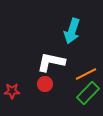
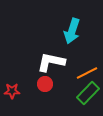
orange line: moved 1 px right, 1 px up
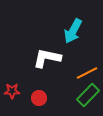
cyan arrow: moved 1 px right; rotated 10 degrees clockwise
white L-shape: moved 4 px left, 4 px up
red circle: moved 6 px left, 14 px down
green rectangle: moved 2 px down
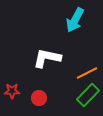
cyan arrow: moved 2 px right, 11 px up
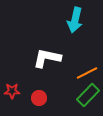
cyan arrow: rotated 15 degrees counterclockwise
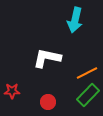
red circle: moved 9 px right, 4 px down
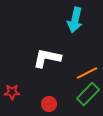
red star: moved 1 px down
green rectangle: moved 1 px up
red circle: moved 1 px right, 2 px down
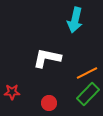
red circle: moved 1 px up
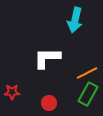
white L-shape: rotated 12 degrees counterclockwise
green rectangle: rotated 15 degrees counterclockwise
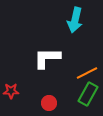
red star: moved 1 px left, 1 px up
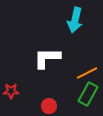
red circle: moved 3 px down
